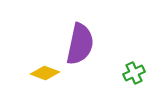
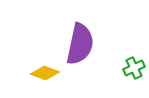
green cross: moved 5 px up
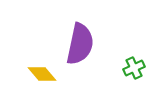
yellow diamond: moved 3 px left, 1 px down; rotated 28 degrees clockwise
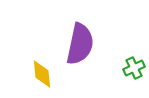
yellow diamond: rotated 36 degrees clockwise
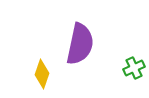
yellow diamond: rotated 24 degrees clockwise
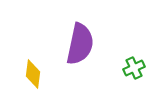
yellow diamond: moved 9 px left; rotated 12 degrees counterclockwise
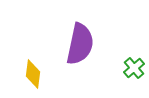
green cross: rotated 15 degrees counterclockwise
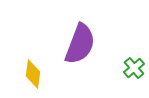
purple semicircle: rotated 9 degrees clockwise
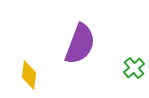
yellow diamond: moved 4 px left, 1 px down
